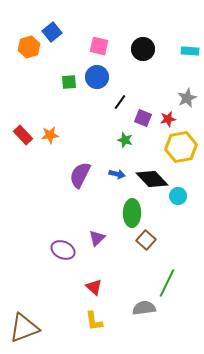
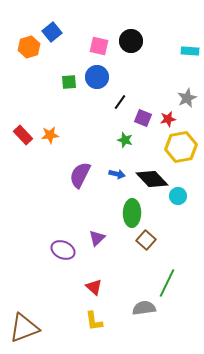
black circle: moved 12 px left, 8 px up
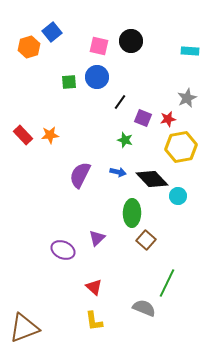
blue arrow: moved 1 px right, 2 px up
gray semicircle: rotated 30 degrees clockwise
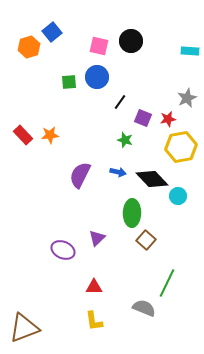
red triangle: rotated 42 degrees counterclockwise
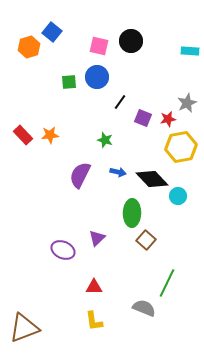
blue square: rotated 12 degrees counterclockwise
gray star: moved 5 px down
green star: moved 20 px left
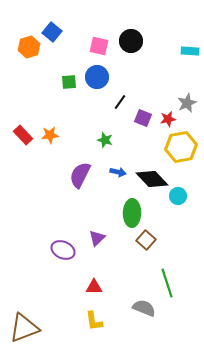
green line: rotated 44 degrees counterclockwise
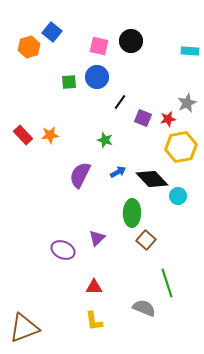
blue arrow: rotated 42 degrees counterclockwise
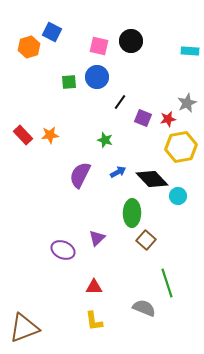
blue square: rotated 12 degrees counterclockwise
